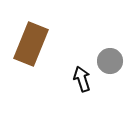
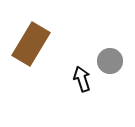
brown rectangle: rotated 9 degrees clockwise
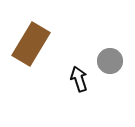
black arrow: moved 3 px left
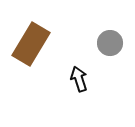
gray circle: moved 18 px up
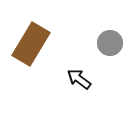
black arrow: rotated 35 degrees counterclockwise
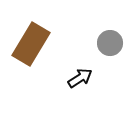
black arrow: moved 1 px right, 1 px up; rotated 110 degrees clockwise
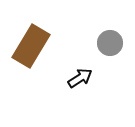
brown rectangle: moved 2 px down
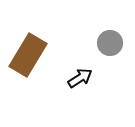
brown rectangle: moved 3 px left, 9 px down
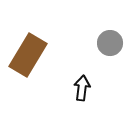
black arrow: moved 2 px right, 10 px down; rotated 50 degrees counterclockwise
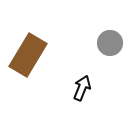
black arrow: rotated 15 degrees clockwise
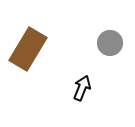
brown rectangle: moved 6 px up
